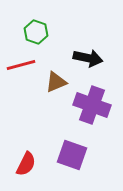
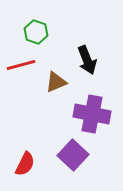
black arrow: moved 1 px left, 2 px down; rotated 56 degrees clockwise
purple cross: moved 9 px down; rotated 9 degrees counterclockwise
purple square: moved 1 px right; rotated 24 degrees clockwise
red semicircle: moved 1 px left
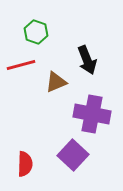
red semicircle: rotated 25 degrees counterclockwise
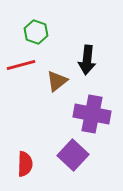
black arrow: rotated 28 degrees clockwise
brown triangle: moved 1 px right, 1 px up; rotated 15 degrees counterclockwise
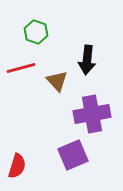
red line: moved 3 px down
brown triangle: rotated 35 degrees counterclockwise
purple cross: rotated 21 degrees counterclockwise
purple square: rotated 24 degrees clockwise
red semicircle: moved 8 px left, 2 px down; rotated 15 degrees clockwise
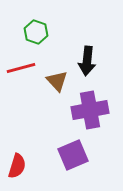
black arrow: moved 1 px down
purple cross: moved 2 px left, 4 px up
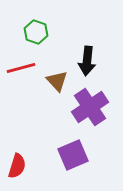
purple cross: moved 3 px up; rotated 24 degrees counterclockwise
